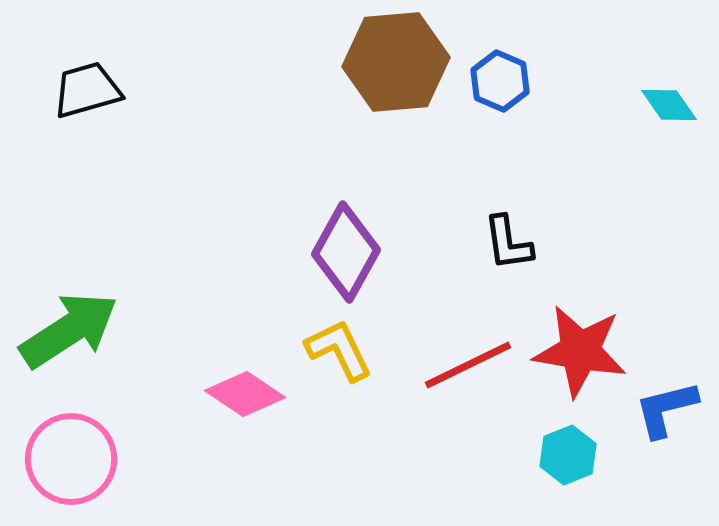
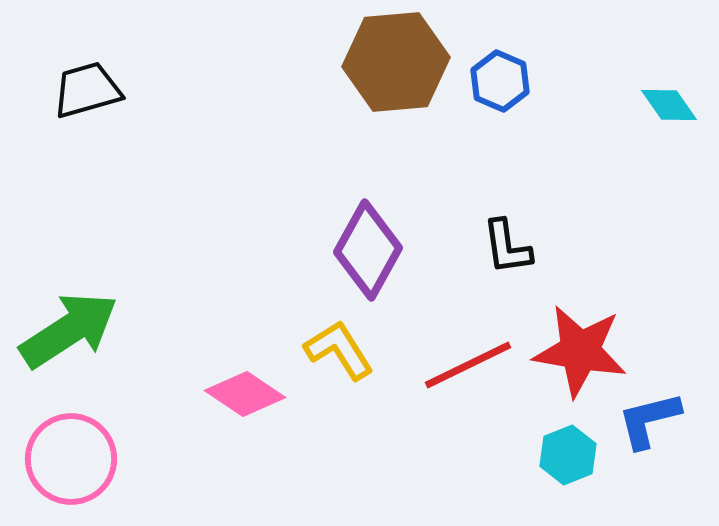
black L-shape: moved 1 px left, 4 px down
purple diamond: moved 22 px right, 2 px up
yellow L-shape: rotated 6 degrees counterclockwise
blue L-shape: moved 17 px left, 11 px down
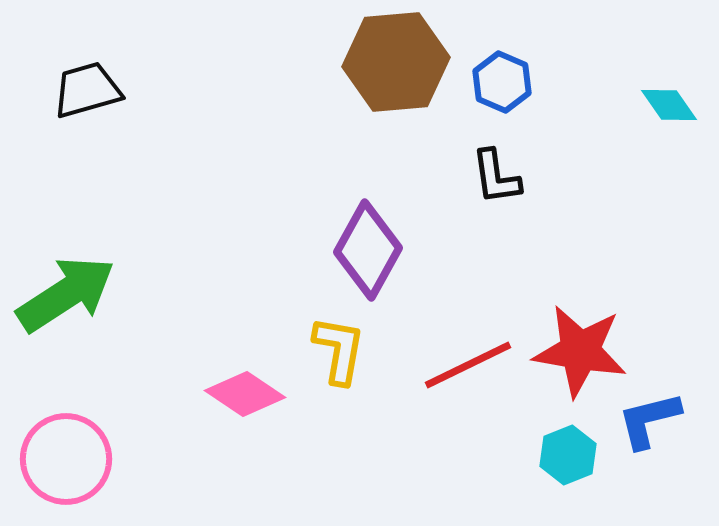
blue hexagon: moved 2 px right, 1 px down
black L-shape: moved 11 px left, 70 px up
green arrow: moved 3 px left, 36 px up
yellow L-shape: rotated 42 degrees clockwise
pink circle: moved 5 px left
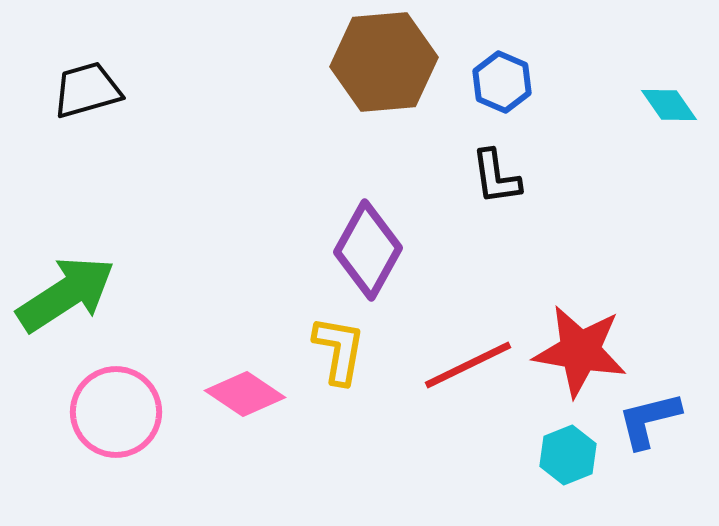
brown hexagon: moved 12 px left
pink circle: moved 50 px right, 47 px up
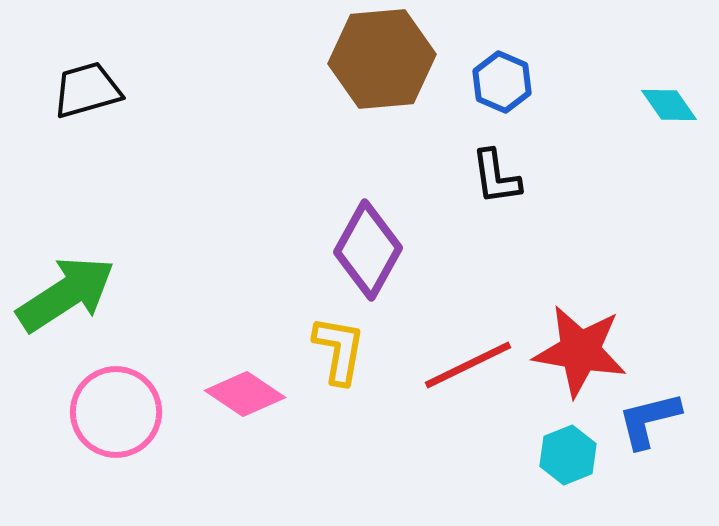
brown hexagon: moved 2 px left, 3 px up
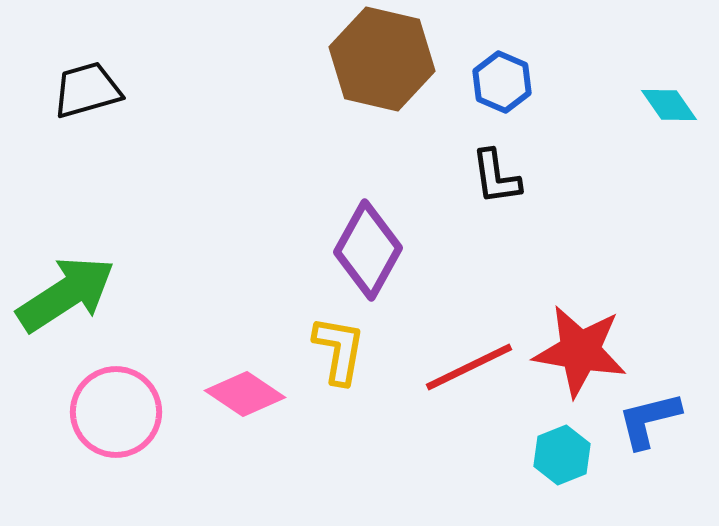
brown hexagon: rotated 18 degrees clockwise
red line: moved 1 px right, 2 px down
cyan hexagon: moved 6 px left
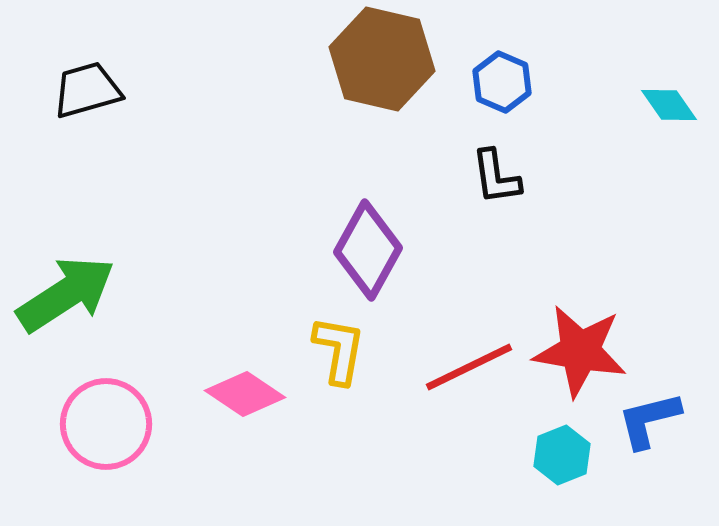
pink circle: moved 10 px left, 12 px down
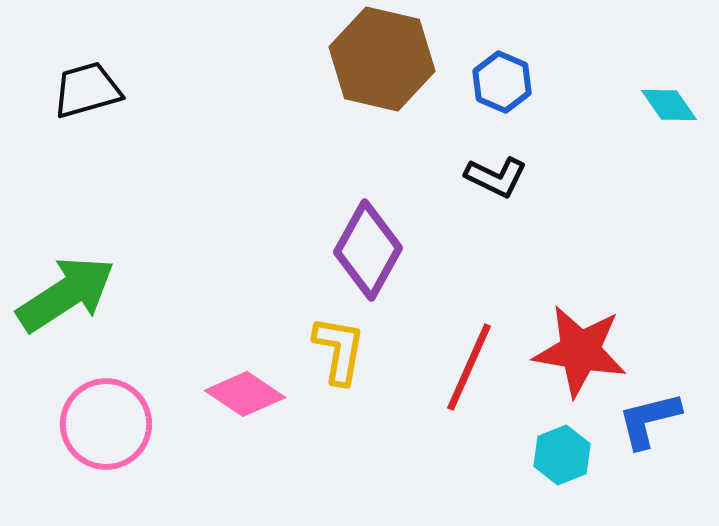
black L-shape: rotated 56 degrees counterclockwise
red line: rotated 40 degrees counterclockwise
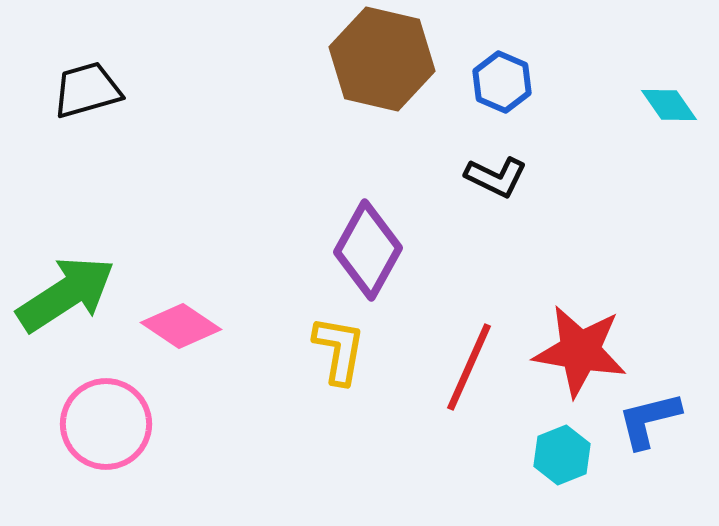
pink diamond: moved 64 px left, 68 px up
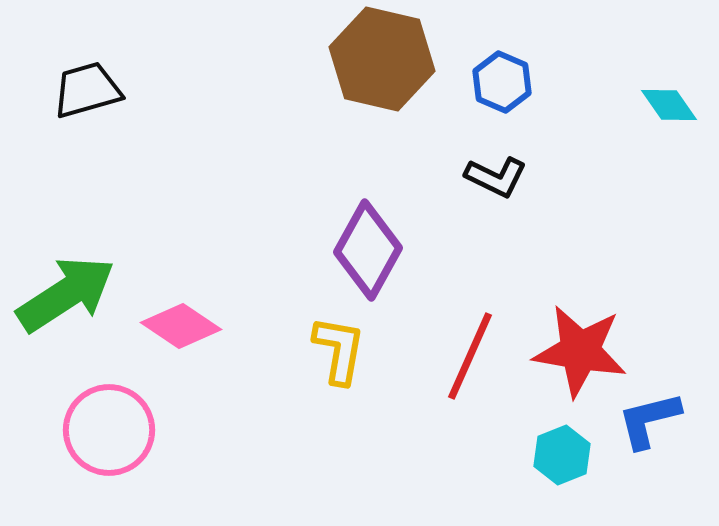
red line: moved 1 px right, 11 px up
pink circle: moved 3 px right, 6 px down
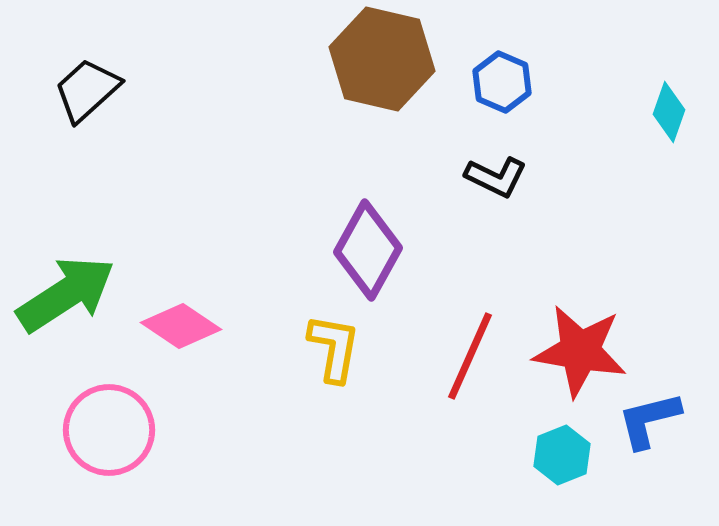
black trapezoid: rotated 26 degrees counterclockwise
cyan diamond: moved 7 px down; rotated 54 degrees clockwise
yellow L-shape: moved 5 px left, 2 px up
